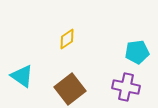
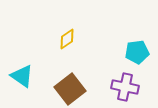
purple cross: moved 1 px left
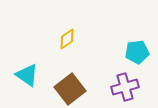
cyan triangle: moved 5 px right, 1 px up
purple cross: rotated 28 degrees counterclockwise
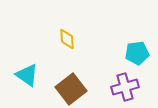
yellow diamond: rotated 60 degrees counterclockwise
cyan pentagon: moved 1 px down
brown square: moved 1 px right
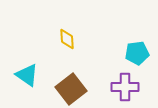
purple cross: rotated 16 degrees clockwise
